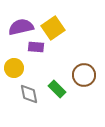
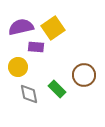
yellow circle: moved 4 px right, 1 px up
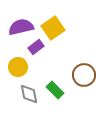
purple rectangle: rotated 42 degrees counterclockwise
green rectangle: moved 2 px left, 1 px down
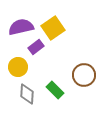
gray diamond: moved 2 px left; rotated 15 degrees clockwise
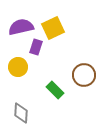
yellow square: rotated 10 degrees clockwise
purple rectangle: rotated 35 degrees counterclockwise
gray diamond: moved 6 px left, 19 px down
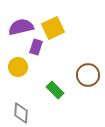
brown circle: moved 4 px right
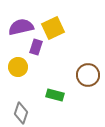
green rectangle: moved 5 px down; rotated 30 degrees counterclockwise
gray diamond: rotated 15 degrees clockwise
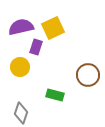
yellow circle: moved 2 px right
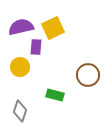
purple rectangle: rotated 14 degrees counterclockwise
gray diamond: moved 1 px left, 2 px up
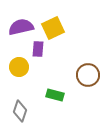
purple rectangle: moved 2 px right, 2 px down
yellow circle: moved 1 px left
